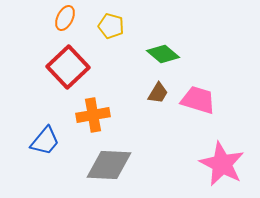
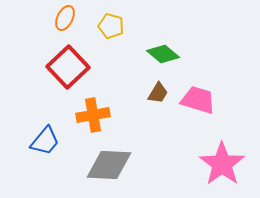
pink star: rotated 9 degrees clockwise
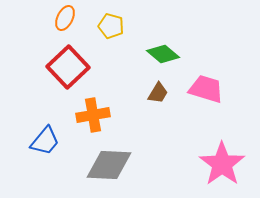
pink trapezoid: moved 8 px right, 11 px up
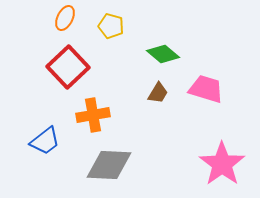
blue trapezoid: rotated 12 degrees clockwise
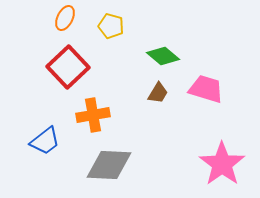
green diamond: moved 2 px down
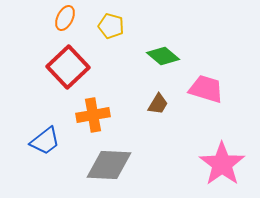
brown trapezoid: moved 11 px down
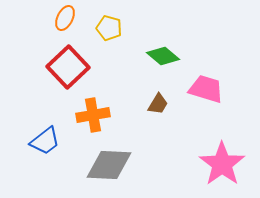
yellow pentagon: moved 2 px left, 2 px down
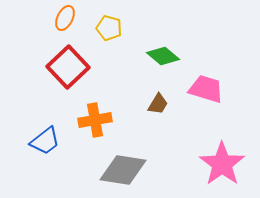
orange cross: moved 2 px right, 5 px down
gray diamond: moved 14 px right, 5 px down; rotated 6 degrees clockwise
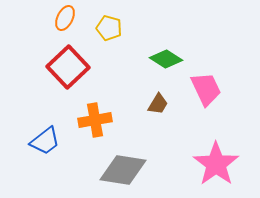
green diamond: moved 3 px right, 3 px down; rotated 8 degrees counterclockwise
pink trapezoid: rotated 48 degrees clockwise
pink star: moved 6 px left
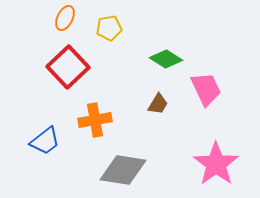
yellow pentagon: rotated 25 degrees counterclockwise
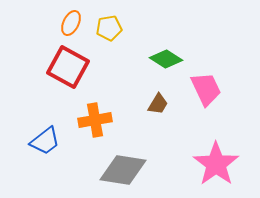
orange ellipse: moved 6 px right, 5 px down
red square: rotated 18 degrees counterclockwise
